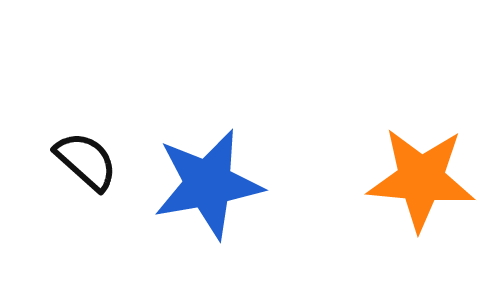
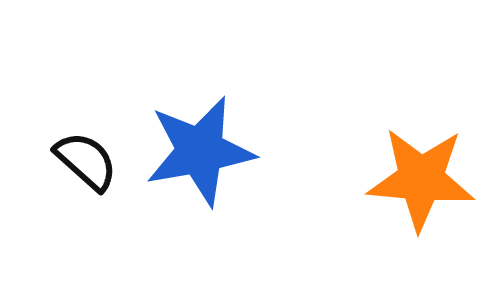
blue star: moved 8 px left, 33 px up
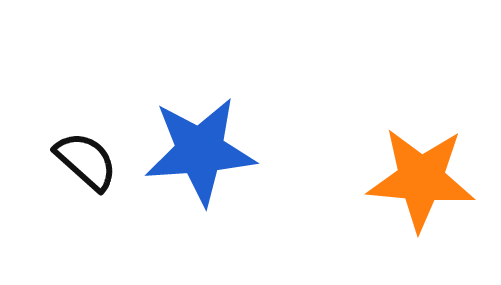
blue star: rotated 6 degrees clockwise
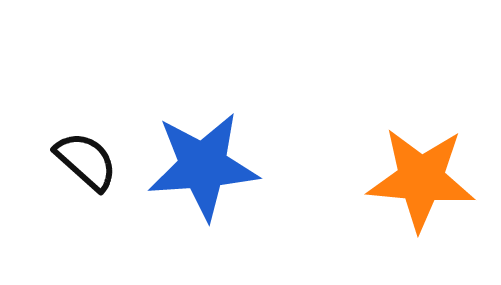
blue star: moved 3 px right, 15 px down
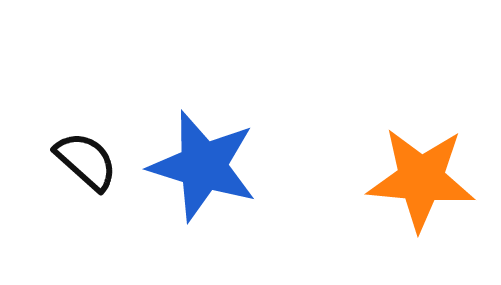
blue star: rotated 21 degrees clockwise
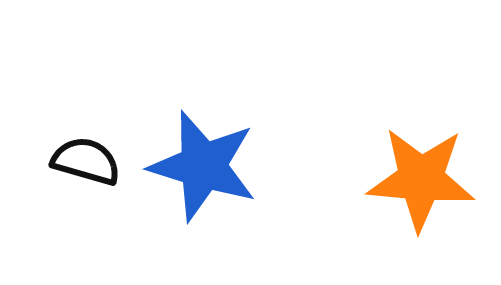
black semicircle: rotated 26 degrees counterclockwise
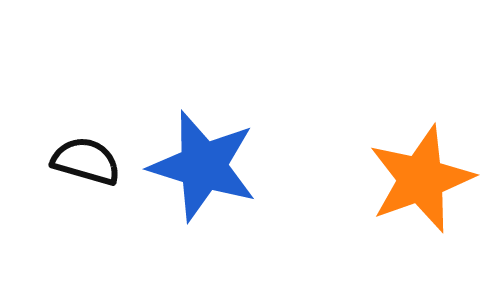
orange star: rotated 25 degrees counterclockwise
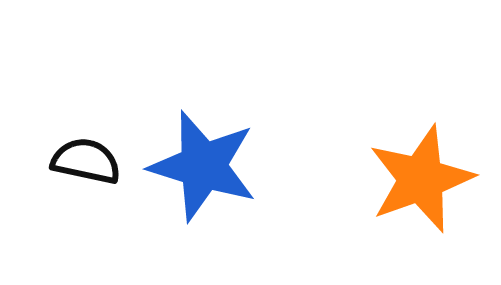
black semicircle: rotated 4 degrees counterclockwise
